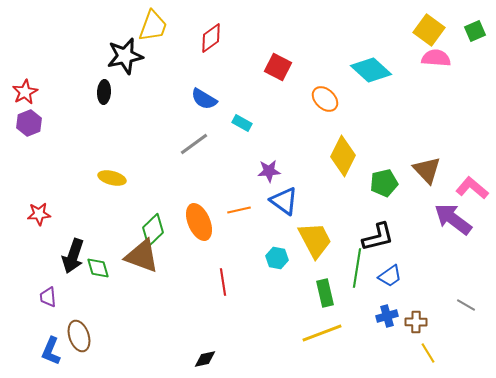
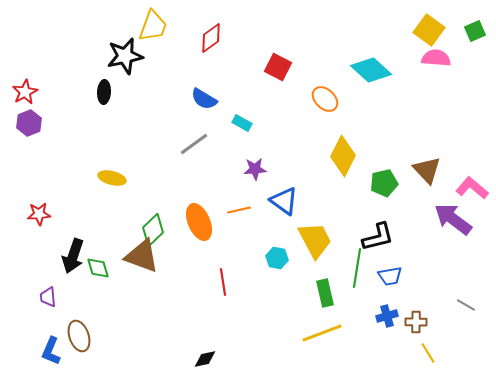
purple star at (269, 171): moved 14 px left, 2 px up
blue trapezoid at (390, 276): rotated 25 degrees clockwise
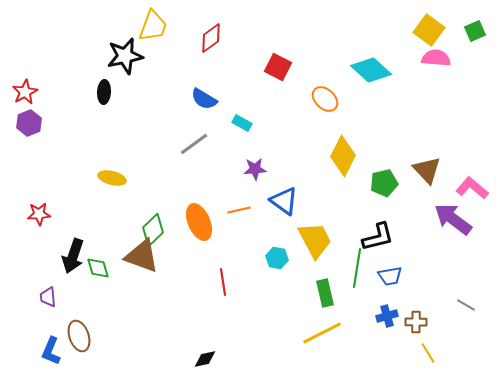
yellow line at (322, 333): rotated 6 degrees counterclockwise
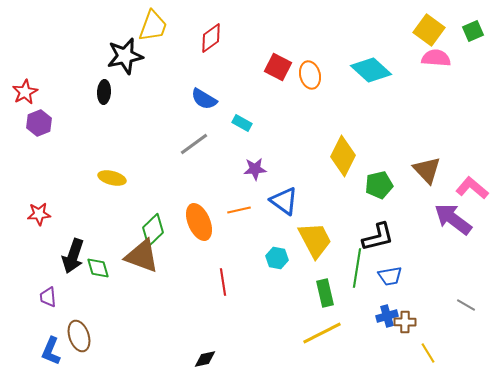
green square at (475, 31): moved 2 px left
orange ellipse at (325, 99): moved 15 px left, 24 px up; rotated 32 degrees clockwise
purple hexagon at (29, 123): moved 10 px right
green pentagon at (384, 183): moved 5 px left, 2 px down
brown cross at (416, 322): moved 11 px left
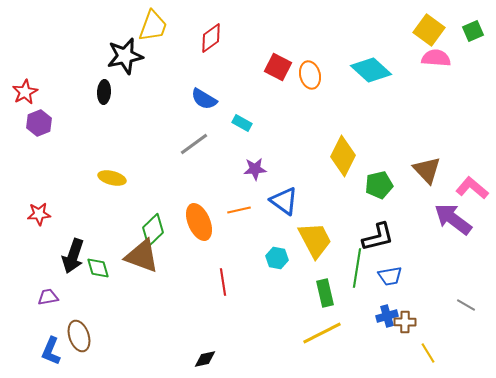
purple trapezoid at (48, 297): rotated 85 degrees clockwise
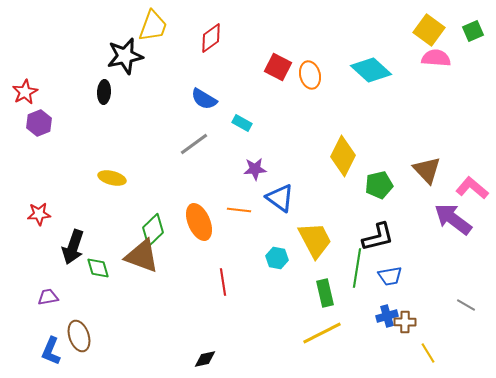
blue triangle at (284, 201): moved 4 px left, 3 px up
orange line at (239, 210): rotated 20 degrees clockwise
black arrow at (73, 256): moved 9 px up
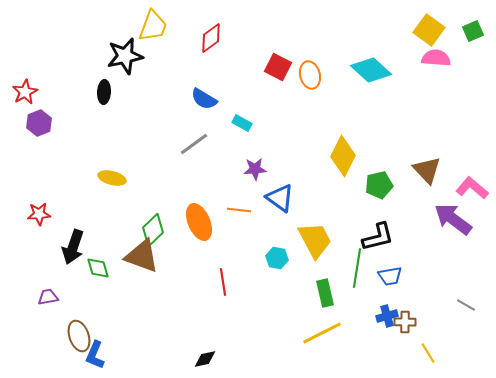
blue L-shape at (51, 351): moved 44 px right, 4 px down
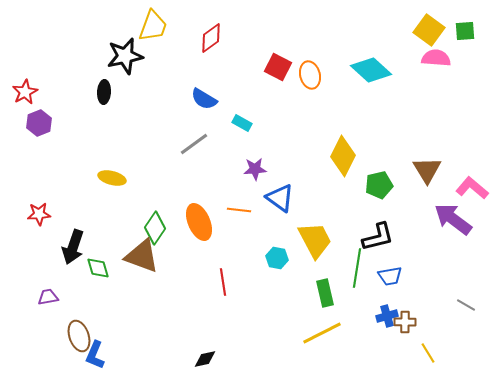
green square at (473, 31): moved 8 px left; rotated 20 degrees clockwise
brown triangle at (427, 170): rotated 12 degrees clockwise
green diamond at (153, 230): moved 2 px right, 2 px up; rotated 12 degrees counterclockwise
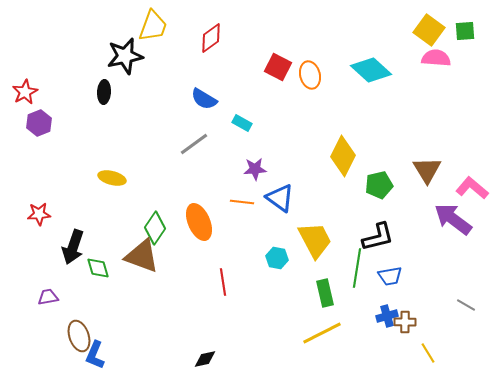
orange line at (239, 210): moved 3 px right, 8 px up
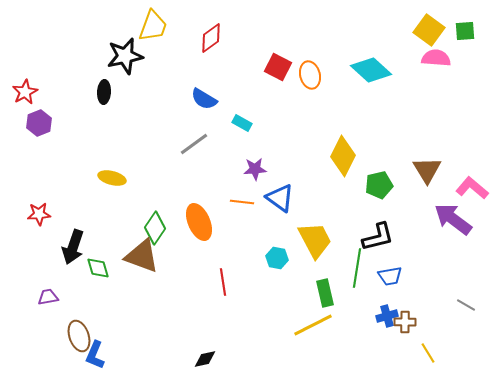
yellow line at (322, 333): moved 9 px left, 8 px up
